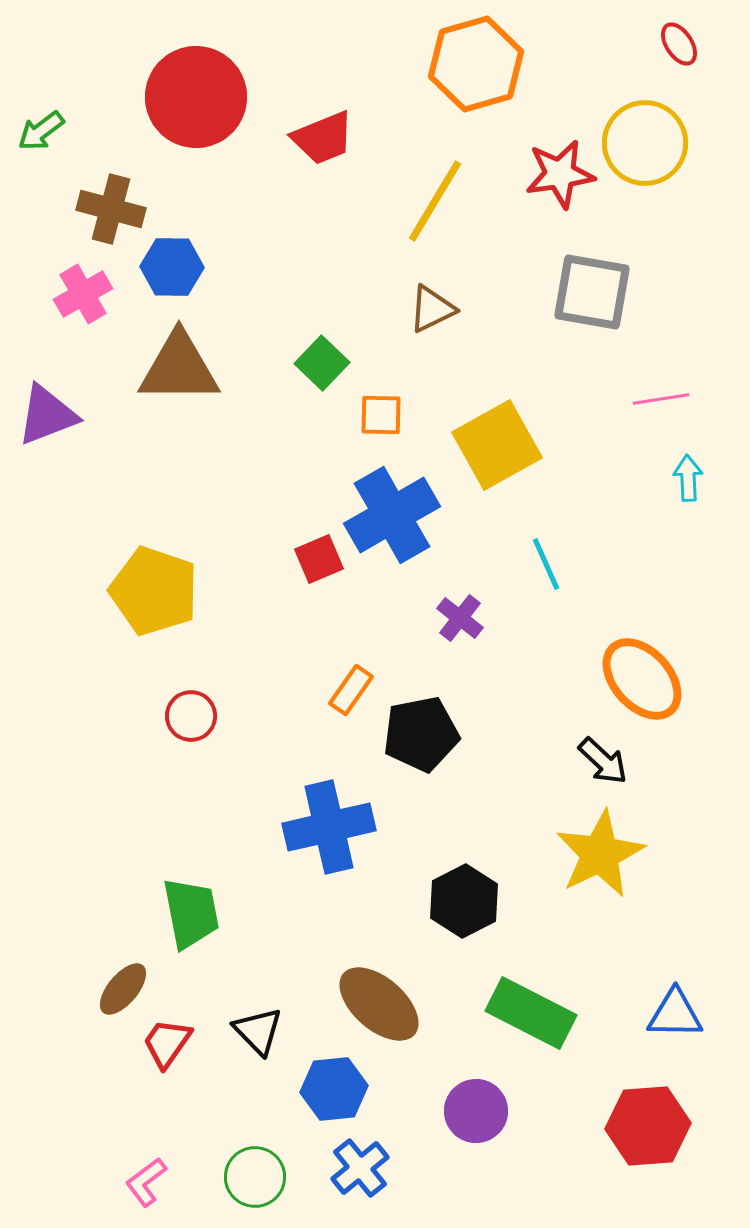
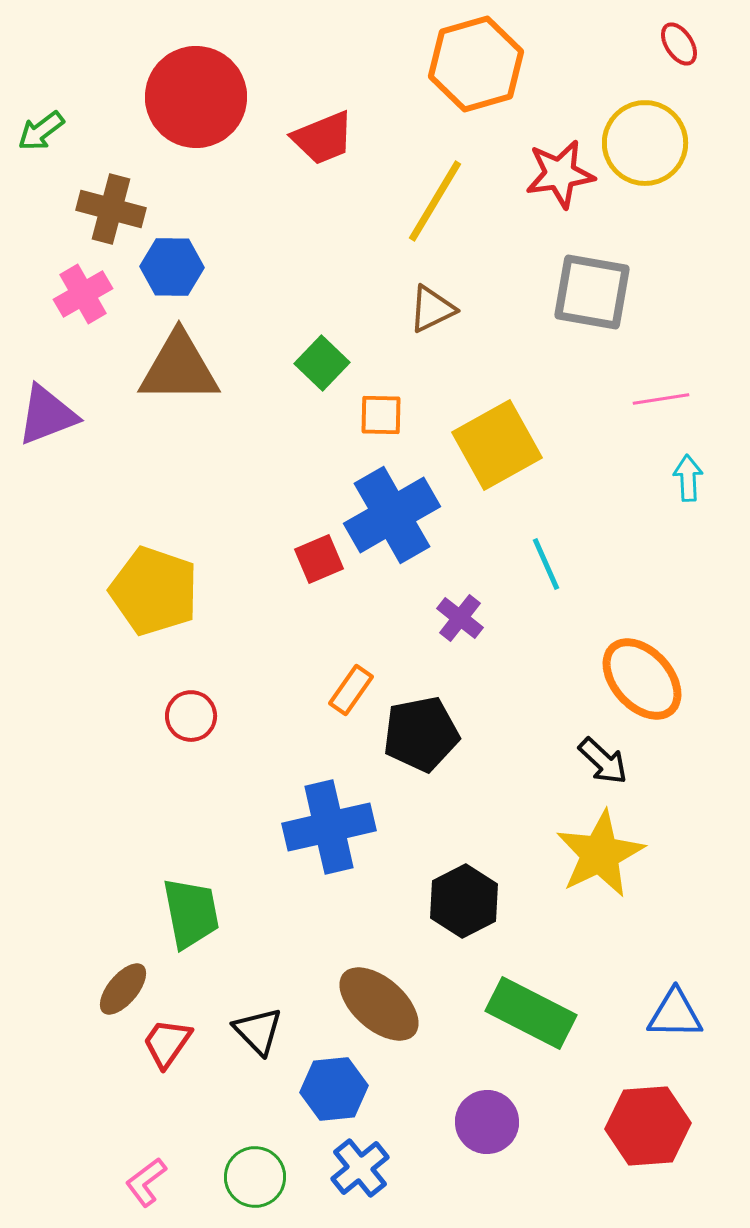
purple circle at (476, 1111): moved 11 px right, 11 px down
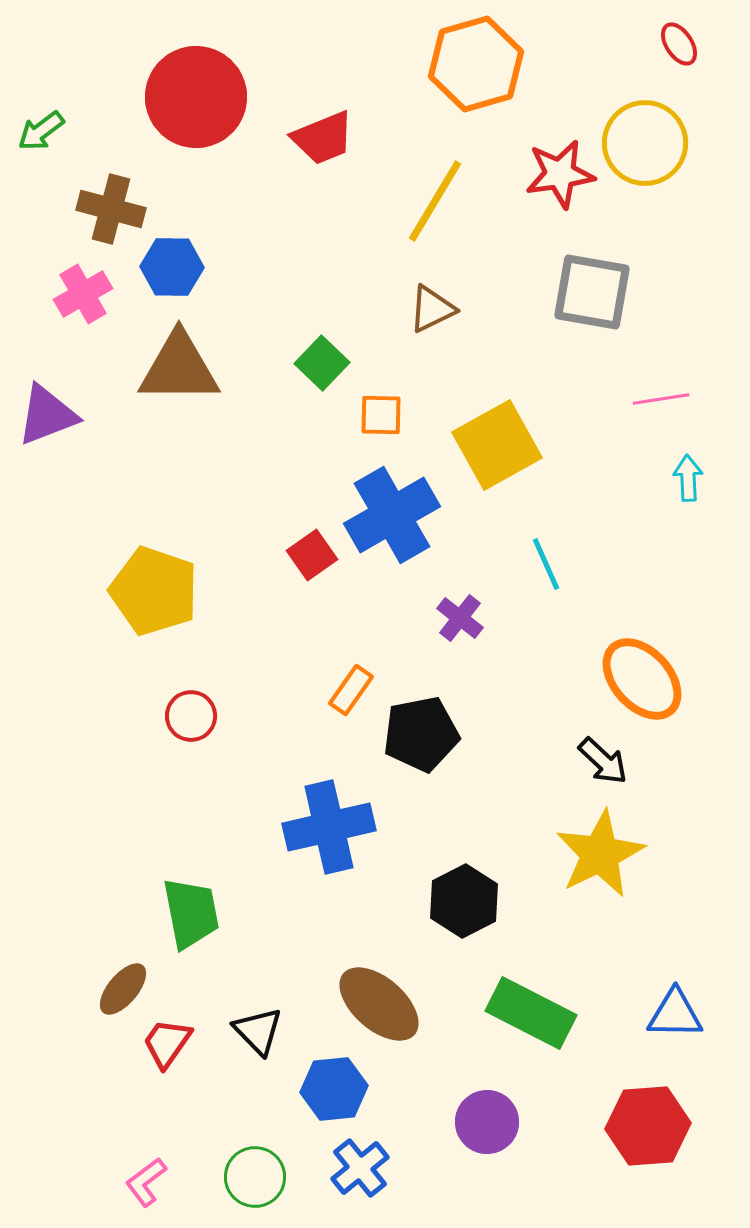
red square at (319, 559): moved 7 px left, 4 px up; rotated 12 degrees counterclockwise
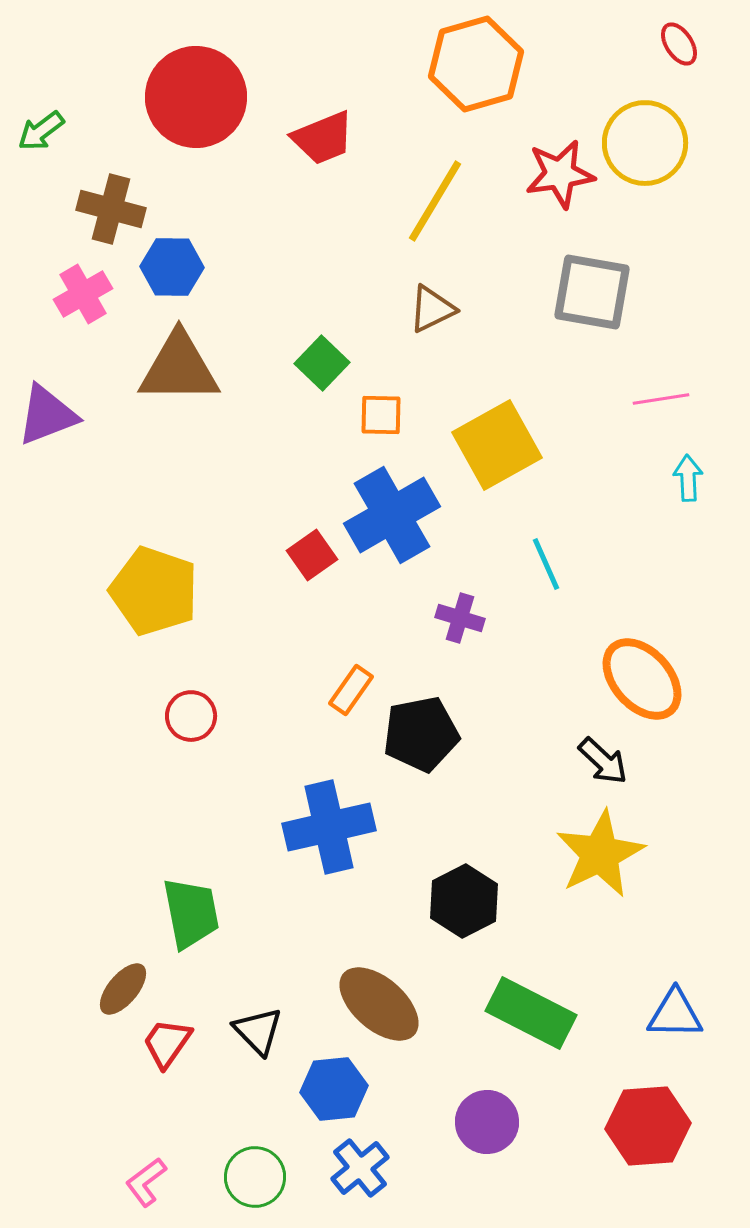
purple cross at (460, 618): rotated 21 degrees counterclockwise
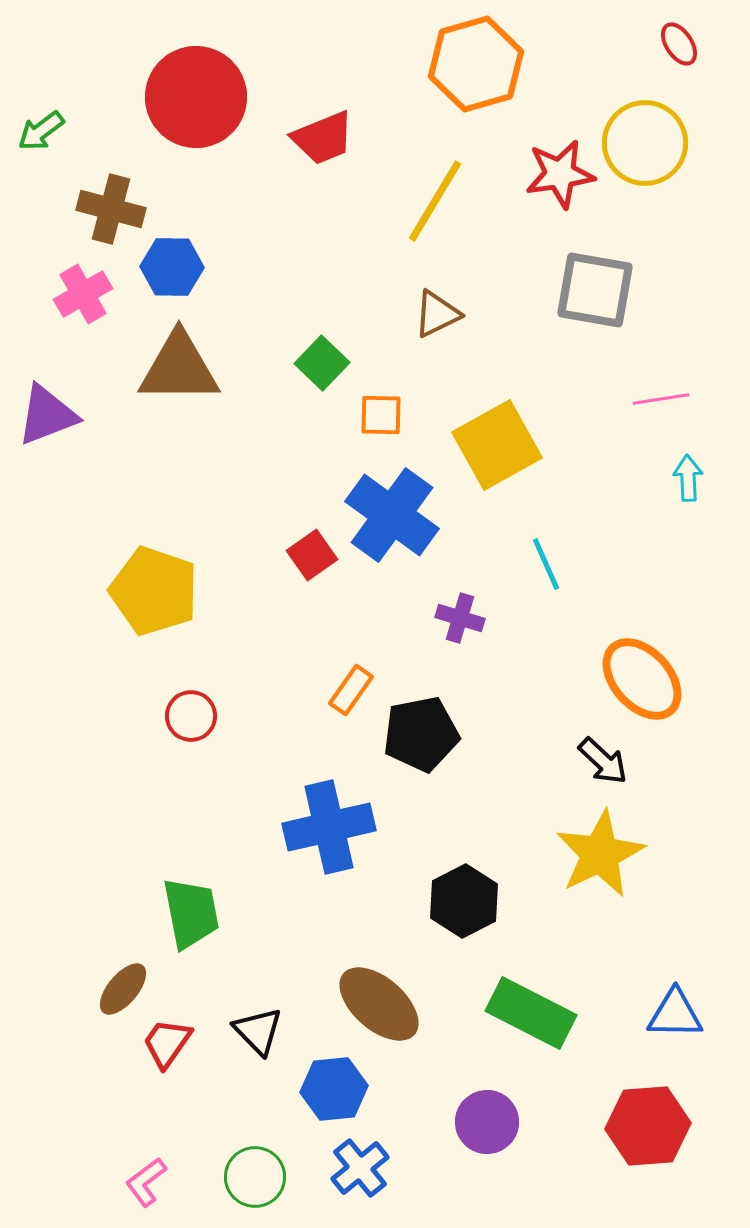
gray square at (592, 292): moved 3 px right, 2 px up
brown triangle at (432, 309): moved 5 px right, 5 px down
blue cross at (392, 515): rotated 24 degrees counterclockwise
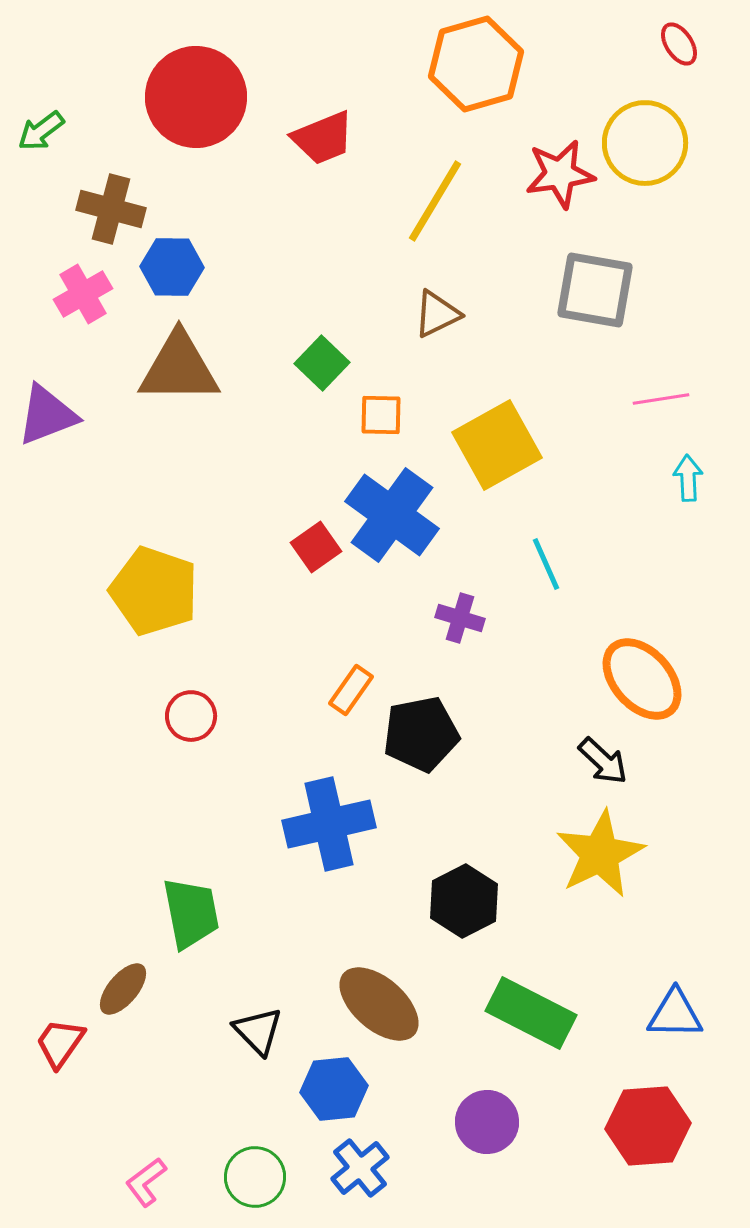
red square at (312, 555): moved 4 px right, 8 px up
blue cross at (329, 827): moved 3 px up
red trapezoid at (167, 1043): moved 107 px left
